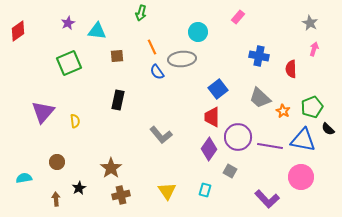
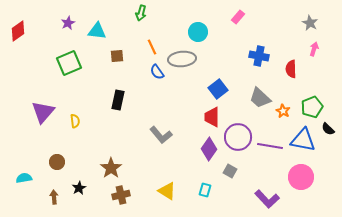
yellow triangle: rotated 24 degrees counterclockwise
brown arrow: moved 2 px left, 2 px up
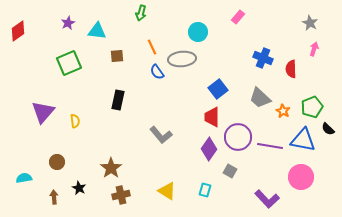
blue cross: moved 4 px right, 2 px down; rotated 12 degrees clockwise
black star: rotated 16 degrees counterclockwise
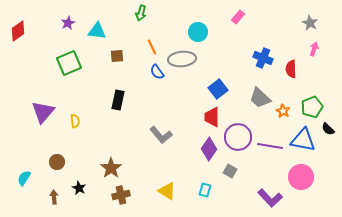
cyan semicircle: rotated 49 degrees counterclockwise
purple L-shape: moved 3 px right, 1 px up
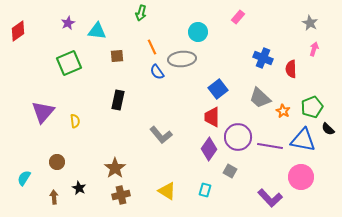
brown star: moved 4 px right
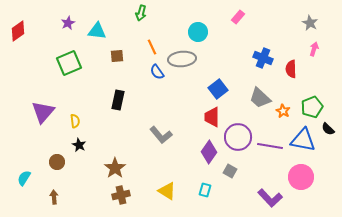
purple diamond: moved 3 px down
black star: moved 43 px up
